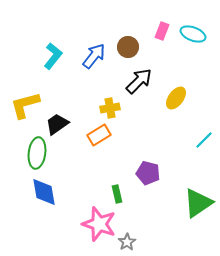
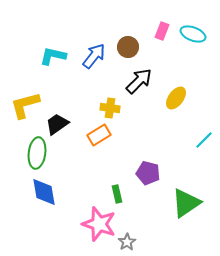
cyan L-shape: rotated 116 degrees counterclockwise
yellow cross: rotated 18 degrees clockwise
green triangle: moved 12 px left
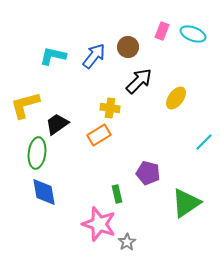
cyan line: moved 2 px down
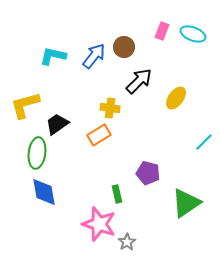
brown circle: moved 4 px left
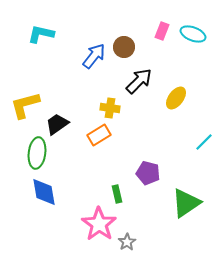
cyan L-shape: moved 12 px left, 22 px up
pink star: rotated 16 degrees clockwise
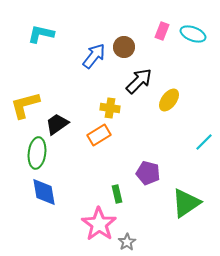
yellow ellipse: moved 7 px left, 2 px down
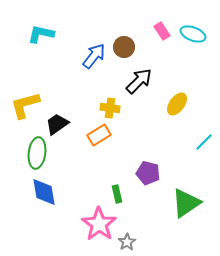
pink rectangle: rotated 54 degrees counterclockwise
yellow ellipse: moved 8 px right, 4 px down
